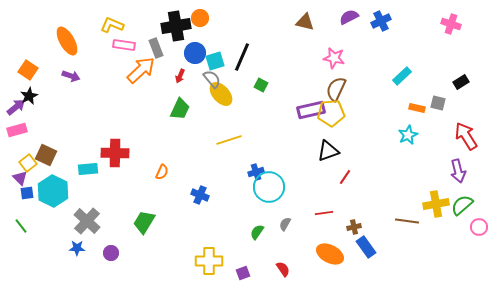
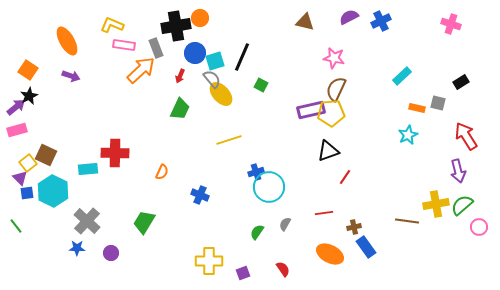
green line at (21, 226): moved 5 px left
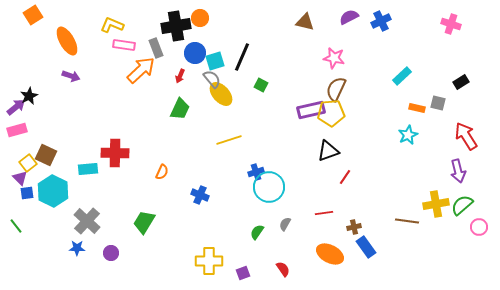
orange square at (28, 70): moved 5 px right, 55 px up; rotated 24 degrees clockwise
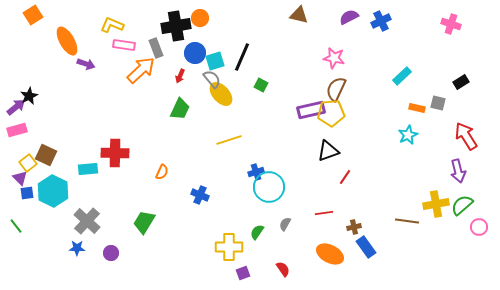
brown triangle at (305, 22): moved 6 px left, 7 px up
purple arrow at (71, 76): moved 15 px right, 12 px up
yellow cross at (209, 261): moved 20 px right, 14 px up
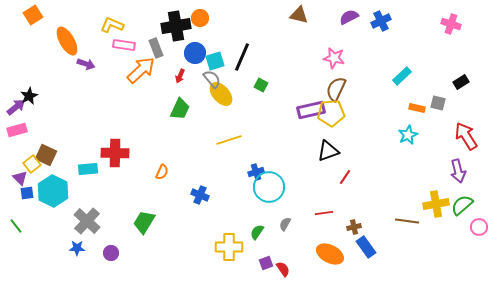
yellow square at (28, 163): moved 4 px right, 1 px down
purple square at (243, 273): moved 23 px right, 10 px up
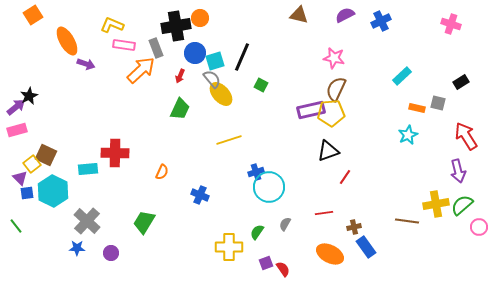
purple semicircle at (349, 17): moved 4 px left, 2 px up
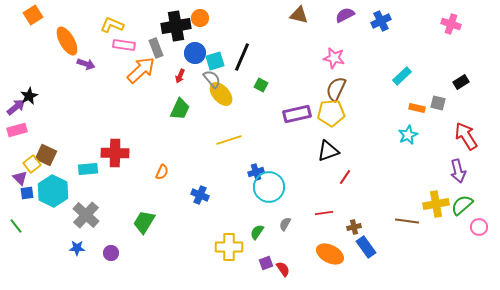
purple rectangle at (311, 110): moved 14 px left, 4 px down
gray cross at (87, 221): moved 1 px left, 6 px up
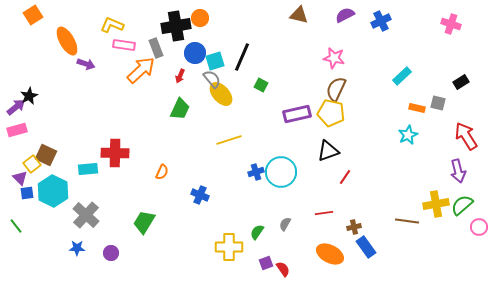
yellow pentagon at (331, 113): rotated 16 degrees clockwise
cyan circle at (269, 187): moved 12 px right, 15 px up
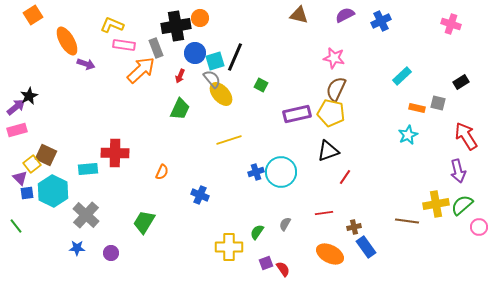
black line at (242, 57): moved 7 px left
